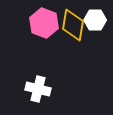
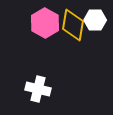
pink hexagon: moved 1 px right; rotated 8 degrees clockwise
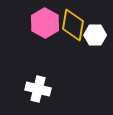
white hexagon: moved 15 px down
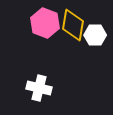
pink hexagon: rotated 8 degrees counterclockwise
white cross: moved 1 px right, 1 px up
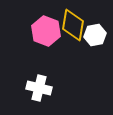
pink hexagon: moved 1 px right, 8 px down
white hexagon: rotated 10 degrees counterclockwise
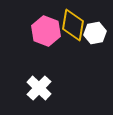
white hexagon: moved 2 px up
white cross: rotated 30 degrees clockwise
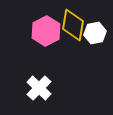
pink hexagon: rotated 12 degrees clockwise
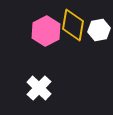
white hexagon: moved 4 px right, 3 px up
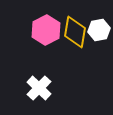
yellow diamond: moved 2 px right, 7 px down
pink hexagon: moved 1 px up
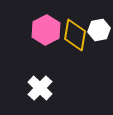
yellow diamond: moved 3 px down
white cross: moved 1 px right
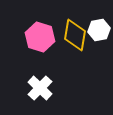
pink hexagon: moved 6 px left, 7 px down; rotated 16 degrees counterclockwise
